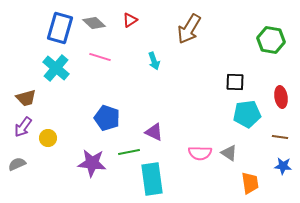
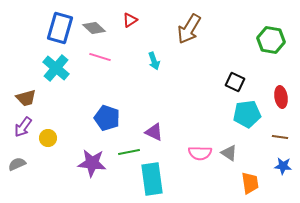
gray diamond: moved 5 px down
black square: rotated 24 degrees clockwise
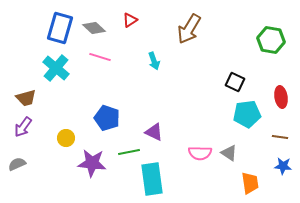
yellow circle: moved 18 px right
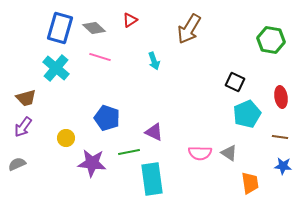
cyan pentagon: rotated 16 degrees counterclockwise
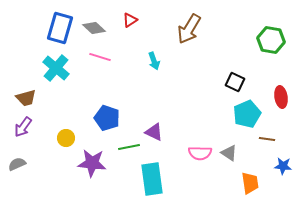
brown line: moved 13 px left, 2 px down
green line: moved 5 px up
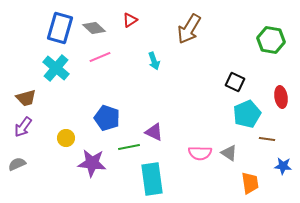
pink line: rotated 40 degrees counterclockwise
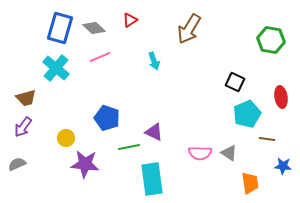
purple star: moved 7 px left, 1 px down
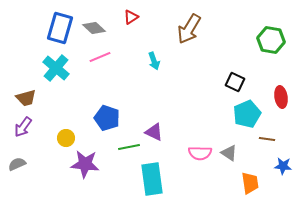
red triangle: moved 1 px right, 3 px up
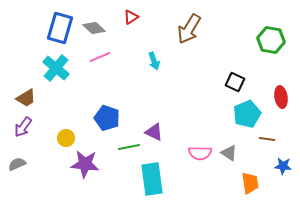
brown trapezoid: rotated 15 degrees counterclockwise
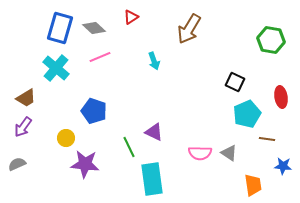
blue pentagon: moved 13 px left, 7 px up
green line: rotated 75 degrees clockwise
orange trapezoid: moved 3 px right, 2 px down
